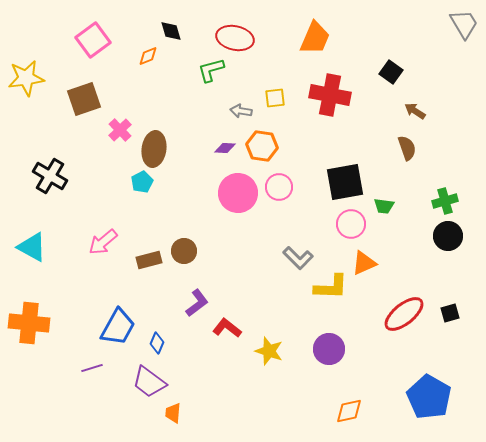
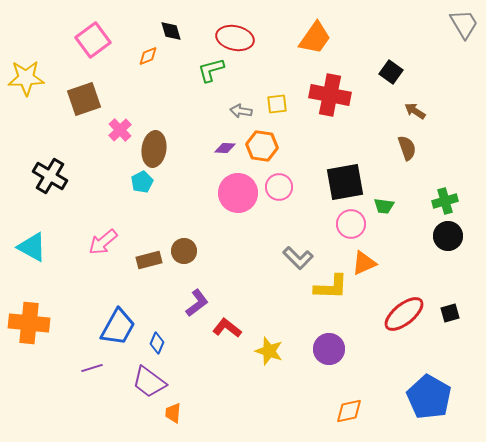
orange trapezoid at (315, 38): rotated 12 degrees clockwise
yellow star at (26, 78): rotated 6 degrees clockwise
yellow square at (275, 98): moved 2 px right, 6 px down
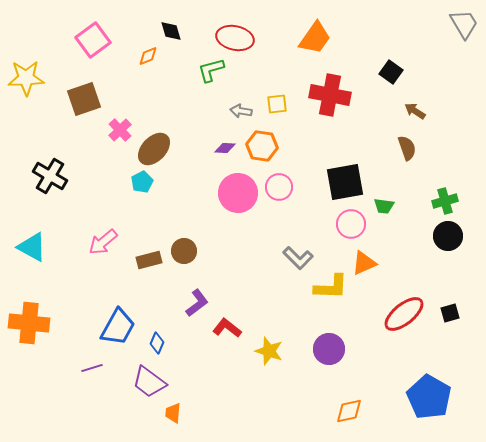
brown ellipse at (154, 149): rotated 36 degrees clockwise
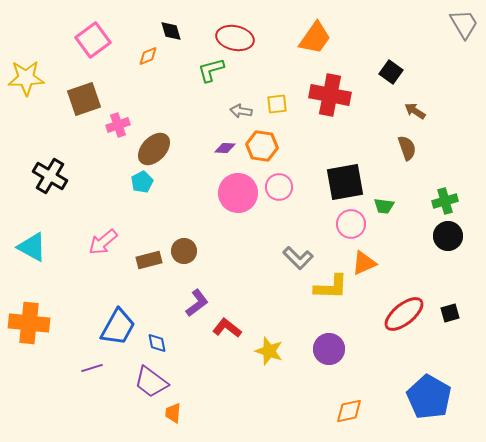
pink cross at (120, 130): moved 2 px left, 5 px up; rotated 25 degrees clockwise
blue diamond at (157, 343): rotated 35 degrees counterclockwise
purple trapezoid at (149, 382): moved 2 px right
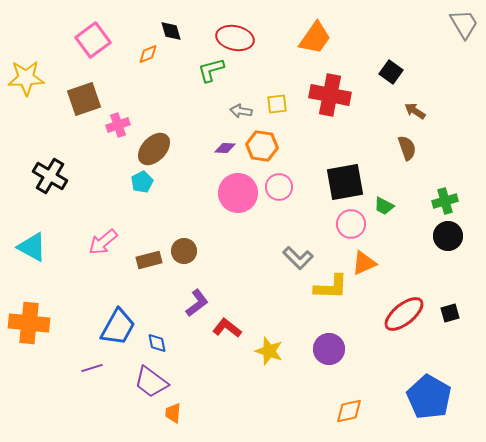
orange diamond at (148, 56): moved 2 px up
green trapezoid at (384, 206): rotated 20 degrees clockwise
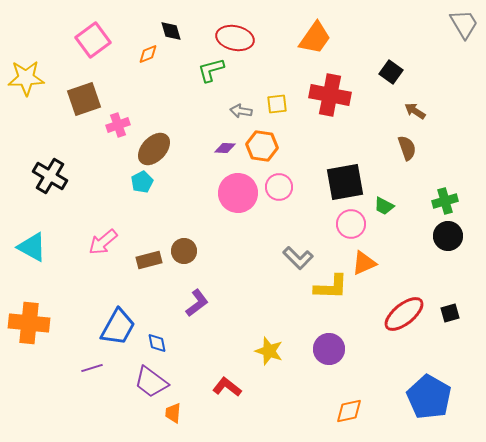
red L-shape at (227, 328): moved 59 px down
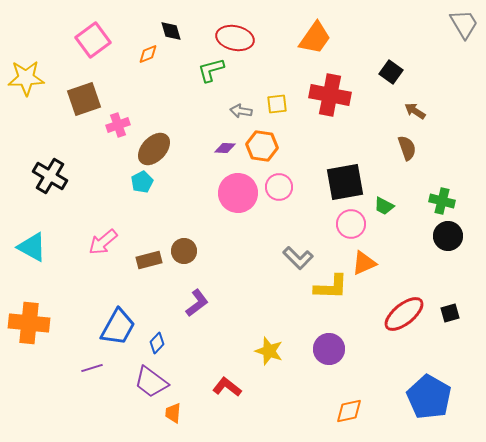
green cross at (445, 201): moved 3 px left; rotated 30 degrees clockwise
blue diamond at (157, 343): rotated 55 degrees clockwise
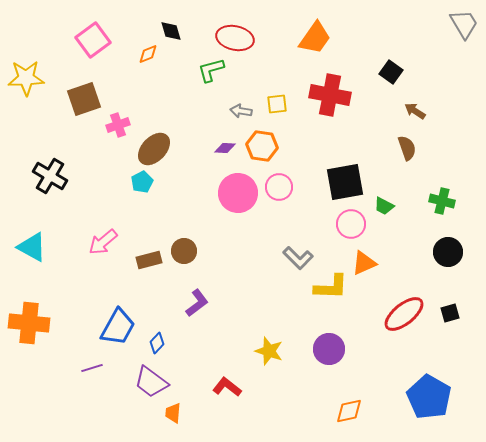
black circle at (448, 236): moved 16 px down
